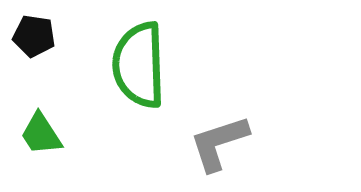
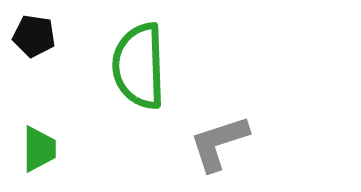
green semicircle: moved 1 px down
green trapezoid: moved 2 px left, 15 px down; rotated 147 degrees counterclockwise
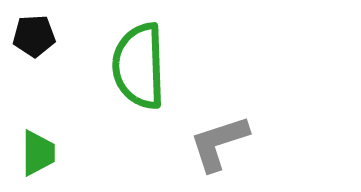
black pentagon: rotated 12 degrees counterclockwise
green trapezoid: moved 1 px left, 4 px down
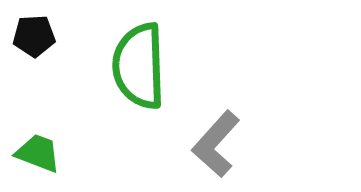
gray L-shape: moved 3 px left, 1 px down; rotated 30 degrees counterclockwise
green trapezoid: rotated 69 degrees counterclockwise
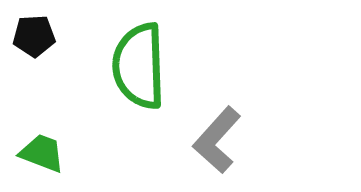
gray L-shape: moved 1 px right, 4 px up
green trapezoid: moved 4 px right
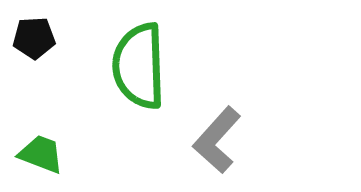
black pentagon: moved 2 px down
green trapezoid: moved 1 px left, 1 px down
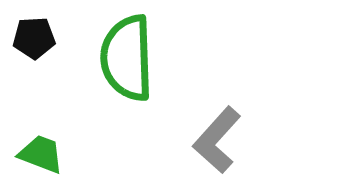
green semicircle: moved 12 px left, 8 px up
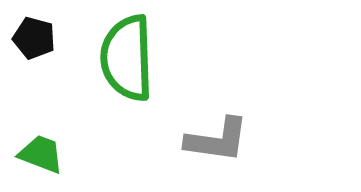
black pentagon: rotated 18 degrees clockwise
gray L-shape: rotated 124 degrees counterclockwise
